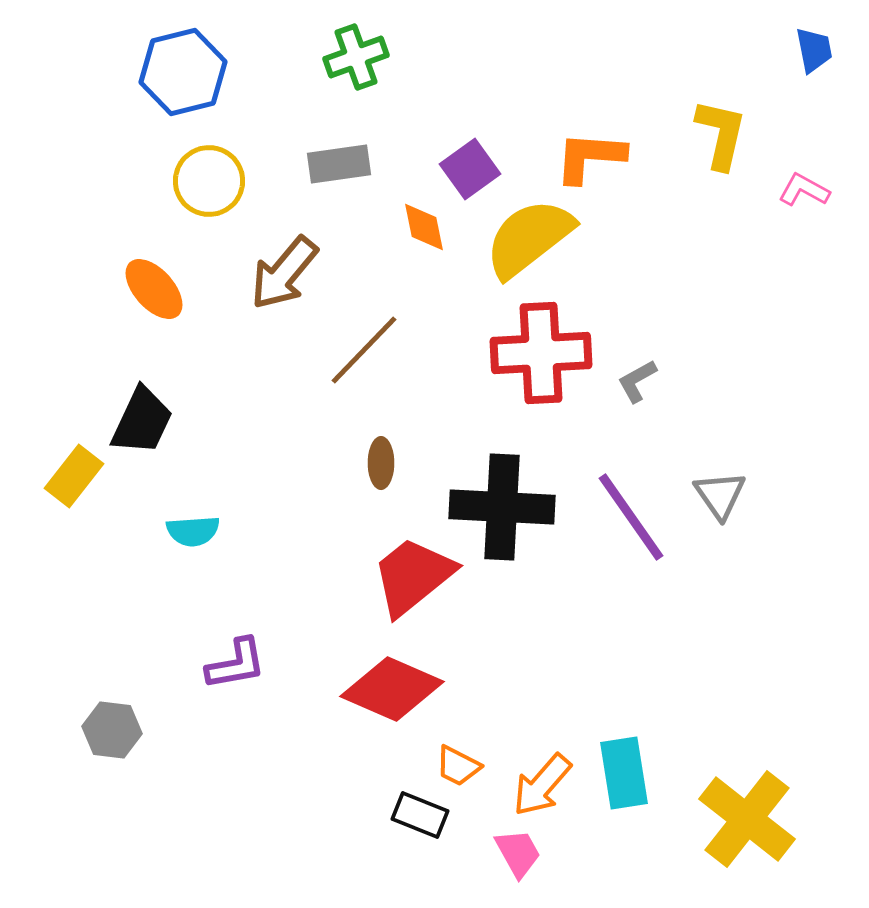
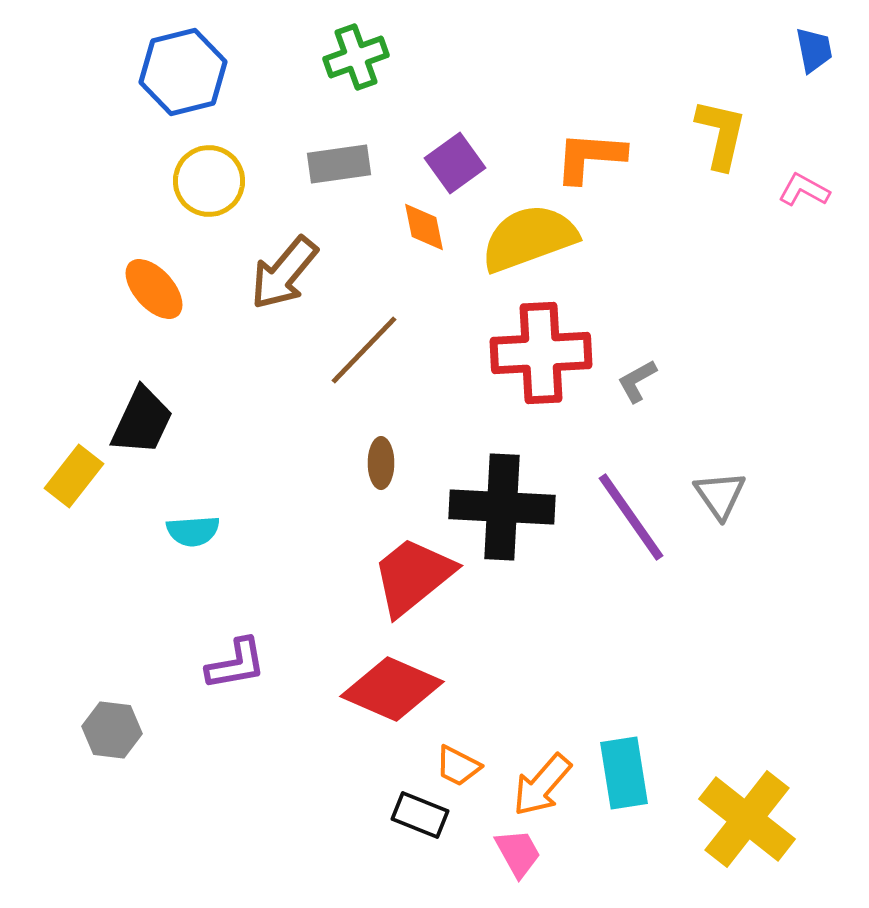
purple square: moved 15 px left, 6 px up
yellow semicircle: rotated 18 degrees clockwise
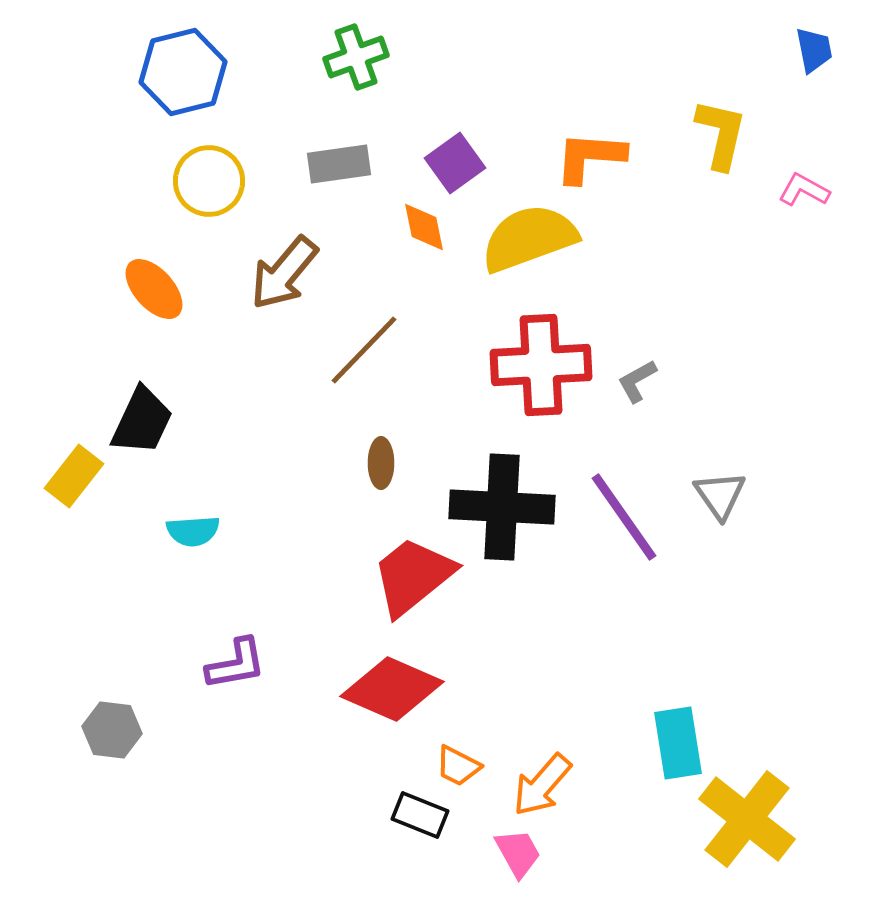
red cross: moved 12 px down
purple line: moved 7 px left
cyan rectangle: moved 54 px right, 30 px up
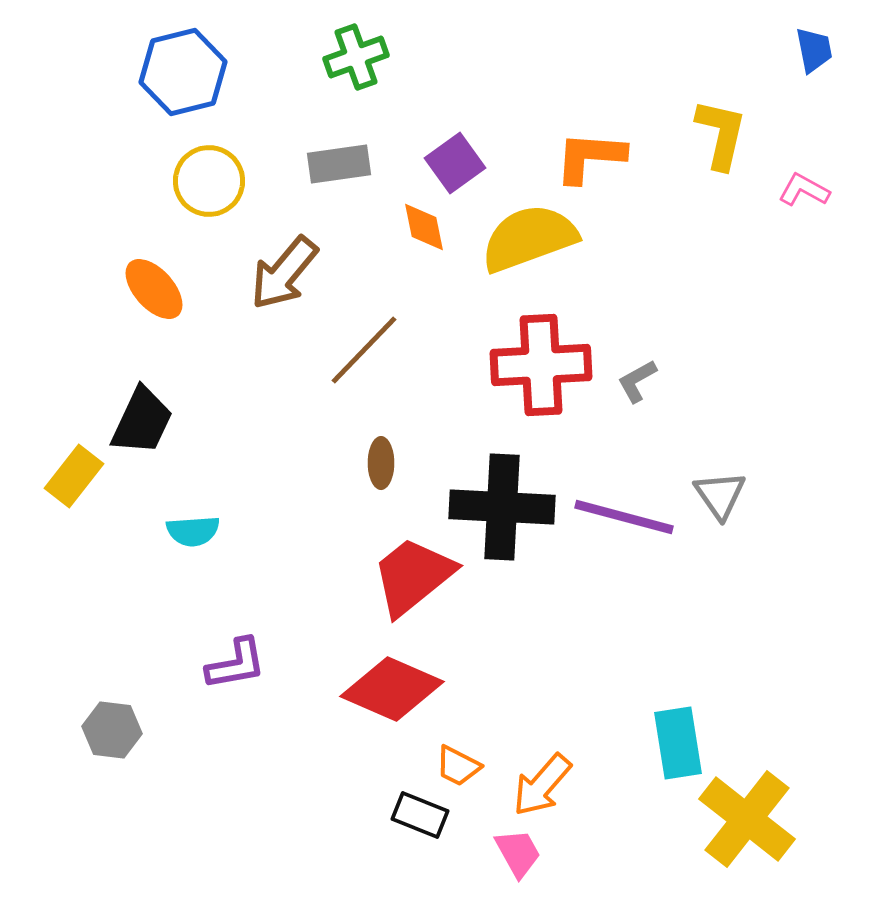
purple line: rotated 40 degrees counterclockwise
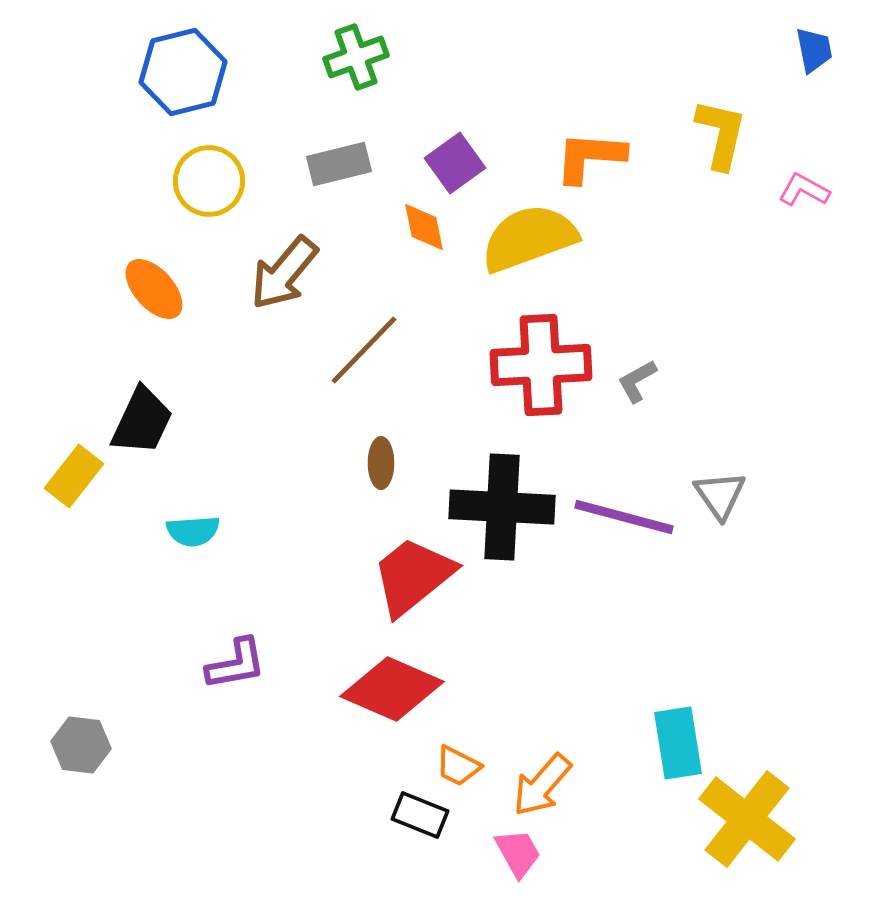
gray rectangle: rotated 6 degrees counterclockwise
gray hexagon: moved 31 px left, 15 px down
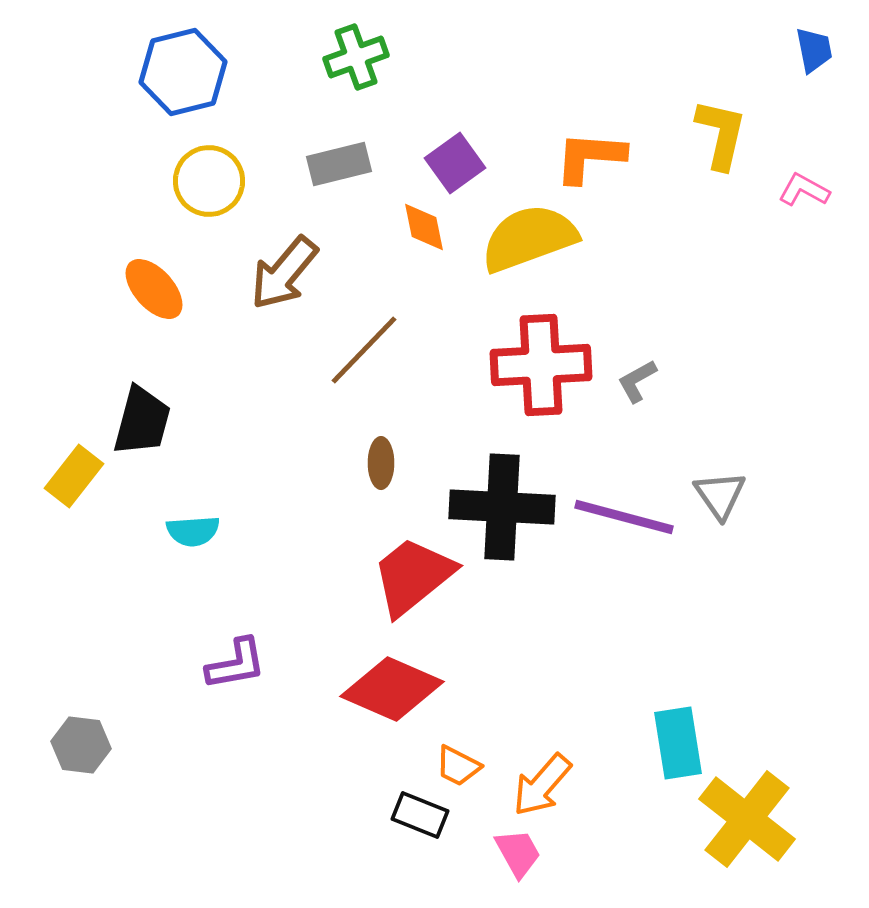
black trapezoid: rotated 10 degrees counterclockwise
